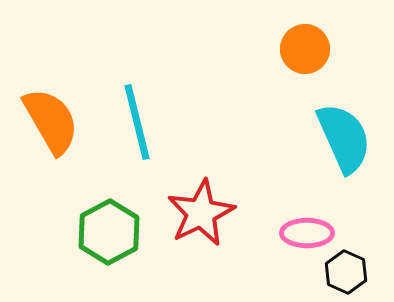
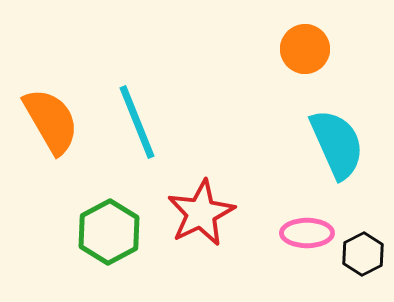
cyan line: rotated 8 degrees counterclockwise
cyan semicircle: moved 7 px left, 6 px down
black hexagon: moved 17 px right, 18 px up; rotated 9 degrees clockwise
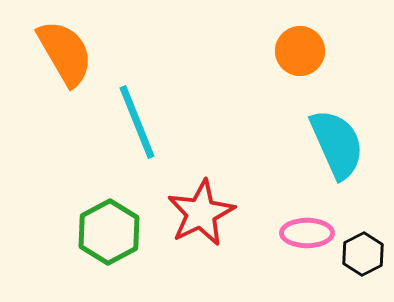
orange circle: moved 5 px left, 2 px down
orange semicircle: moved 14 px right, 68 px up
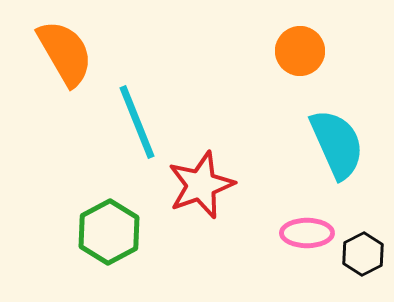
red star: moved 28 px up; rotated 6 degrees clockwise
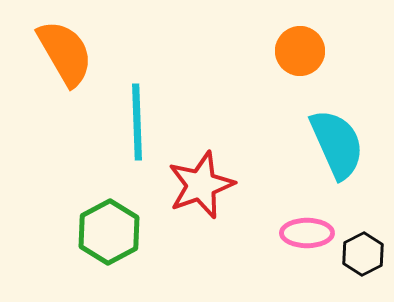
cyan line: rotated 20 degrees clockwise
